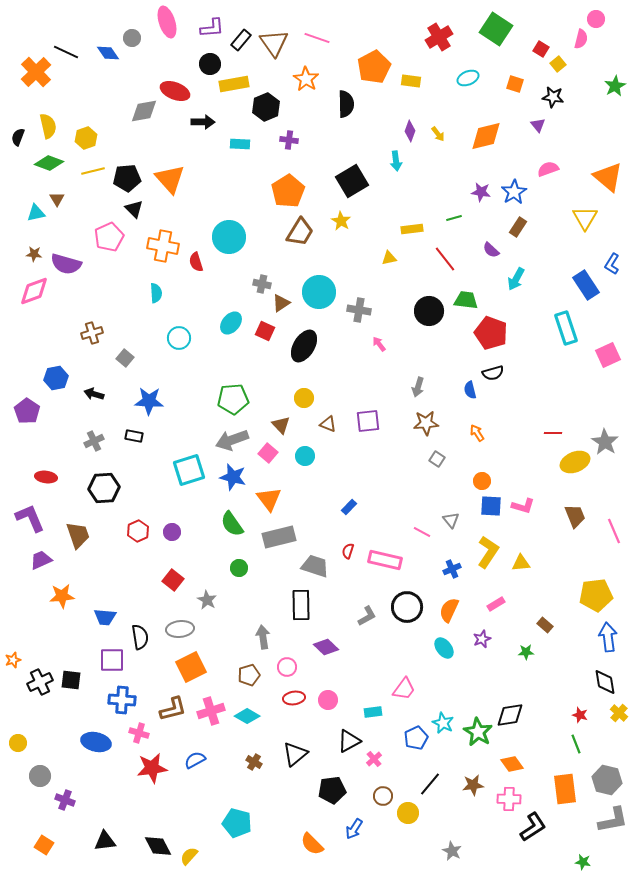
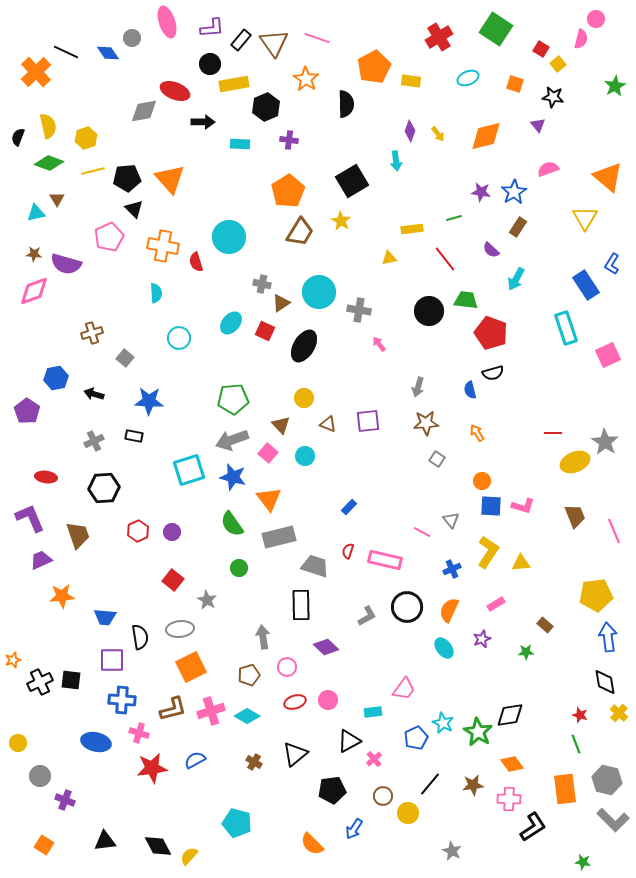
red ellipse at (294, 698): moved 1 px right, 4 px down; rotated 10 degrees counterclockwise
gray L-shape at (613, 820): rotated 56 degrees clockwise
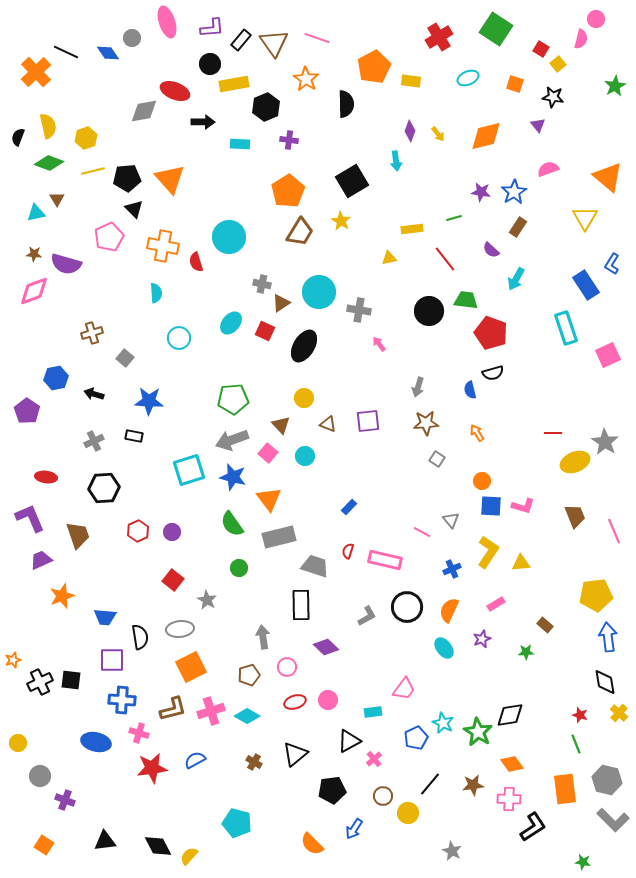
orange star at (62, 596): rotated 15 degrees counterclockwise
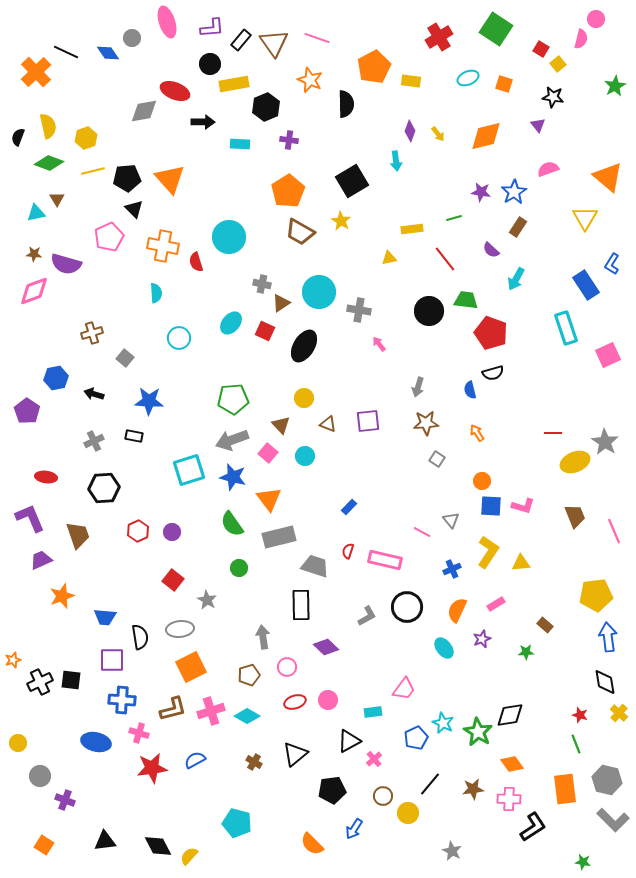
orange star at (306, 79): moved 4 px right, 1 px down; rotated 10 degrees counterclockwise
orange square at (515, 84): moved 11 px left
brown trapezoid at (300, 232): rotated 88 degrees clockwise
orange semicircle at (449, 610): moved 8 px right
brown star at (473, 785): moved 4 px down
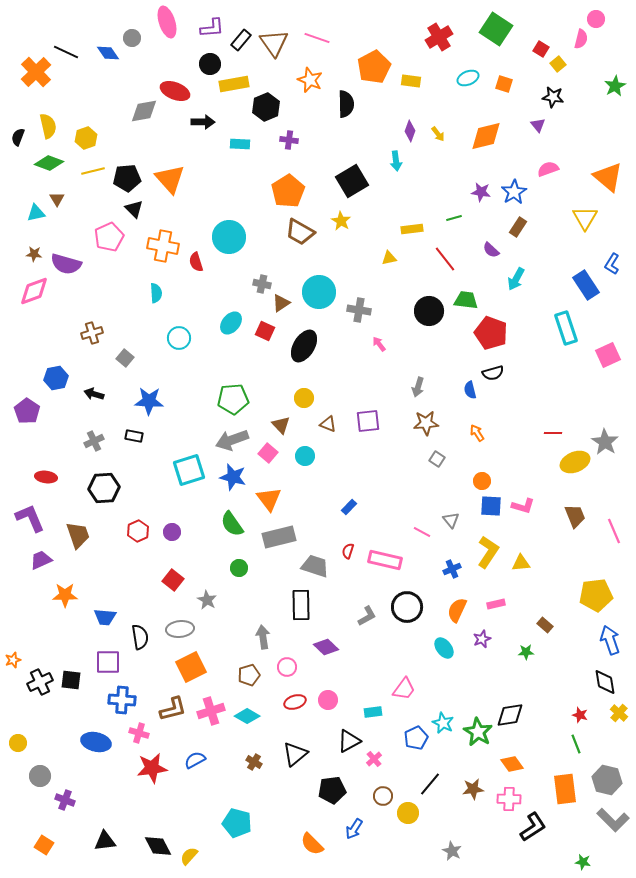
orange star at (62, 596): moved 3 px right, 1 px up; rotated 20 degrees clockwise
pink rectangle at (496, 604): rotated 18 degrees clockwise
blue arrow at (608, 637): moved 2 px right, 3 px down; rotated 12 degrees counterclockwise
purple square at (112, 660): moved 4 px left, 2 px down
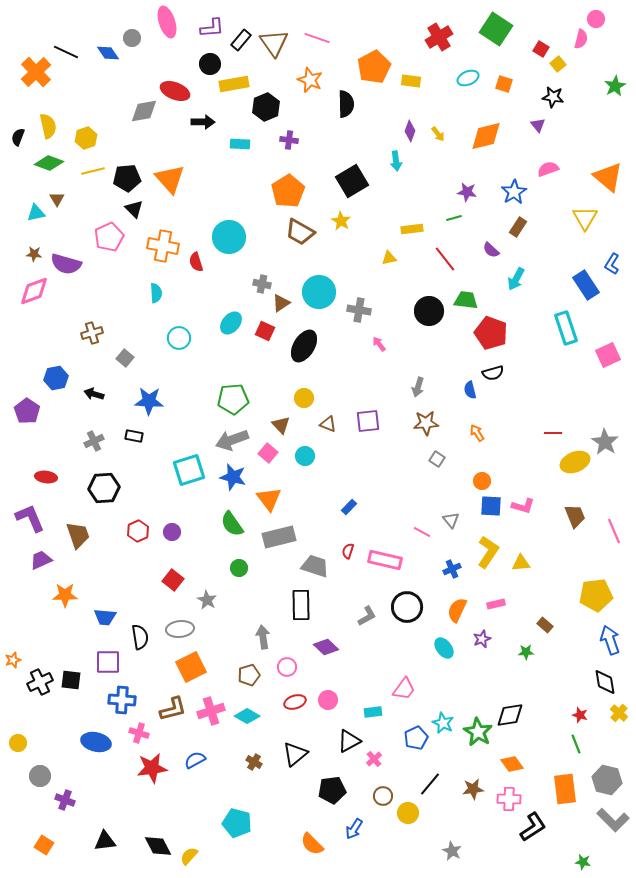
purple star at (481, 192): moved 14 px left
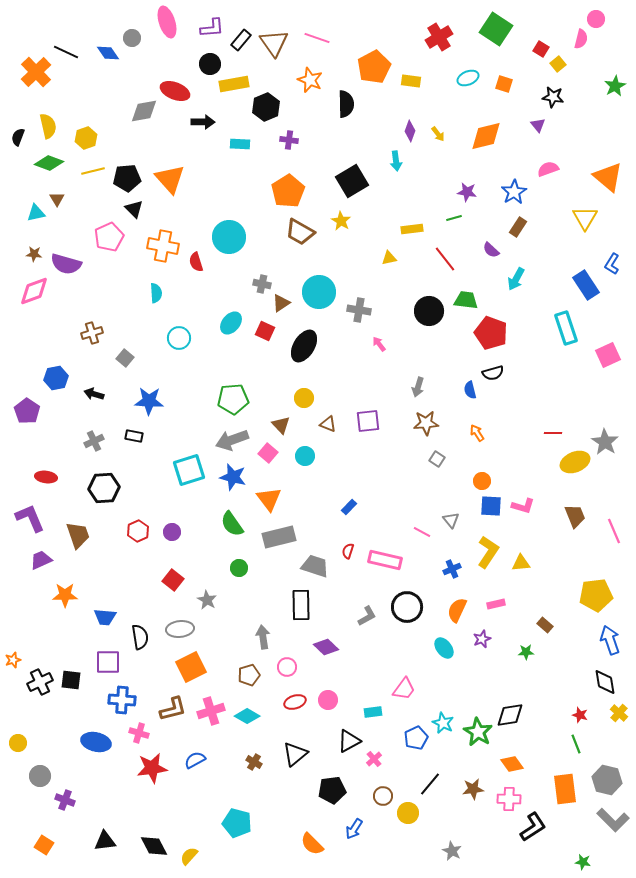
black diamond at (158, 846): moved 4 px left
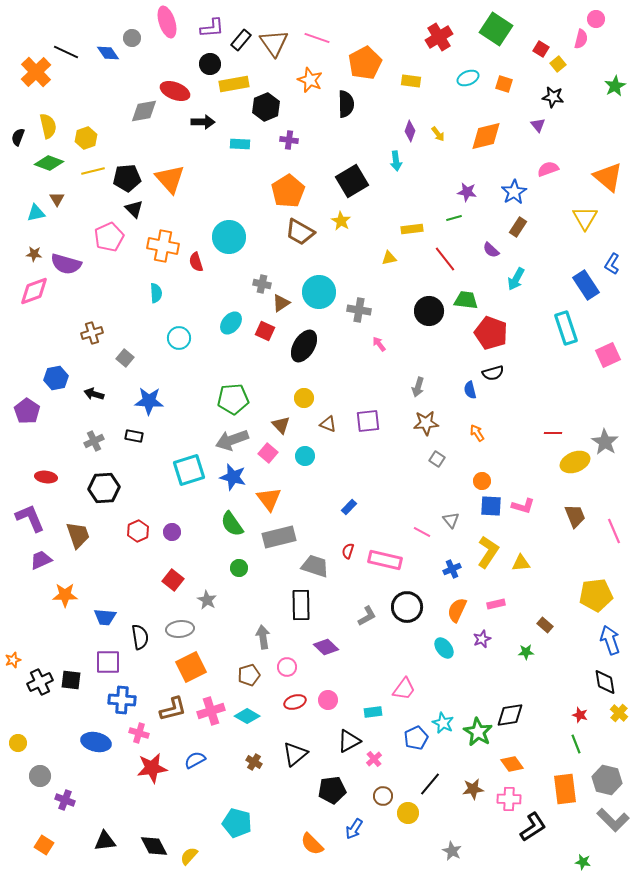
orange pentagon at (374, 67): moved 9 px left, 4 px up
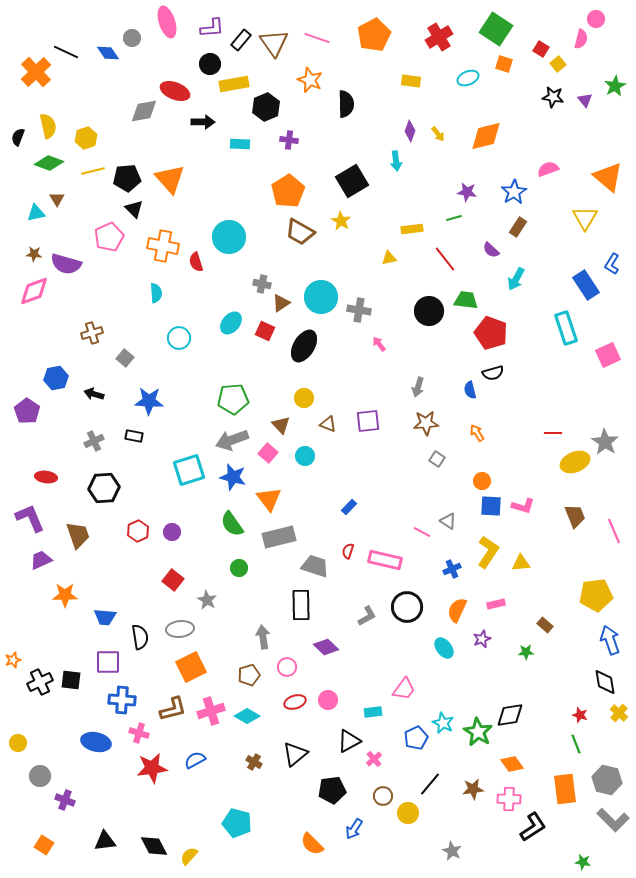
orange pentagon at (365, 63): moved 9 px right, 28 px up
orange square at (504, 84): moved 20 px up
purple triangle at (538, 125): moved 47 px right, 25 px up
cyan circle at (319, 292): moved 2 px right, 5 px down
gray triangle at (451, 520): moved 3 px left, 1 px down; rotated 18 degrees counterclockwise
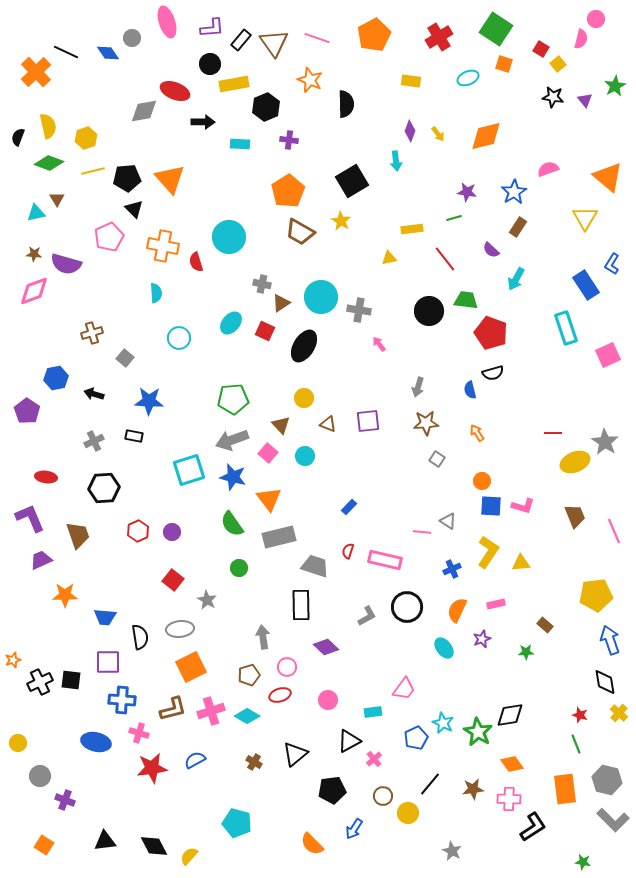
pink line at (422, 532): rotated 24 degrees counterclockwise
red ellipse at (295, 702): moved 15 px left, 7 px up
